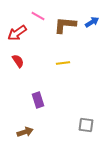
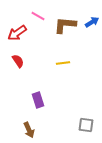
brown arrow: moved 4 px right, 2 px up; rotated 84 degrees clockwise
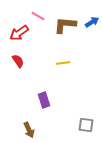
red arrow: moved 2 px right
purple rectangle: moved 6 px right
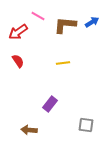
red arrow: moved 1 px left, 1 px up
purple rectangle: moved 6 px right, 4 px down; rotated 56 degrees clockwise
brown arrow: rotated 119 degrees clockwise
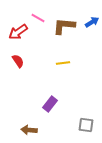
pink line: moved 2 px down
brown L-shape: moved 1 px left, 1 px down
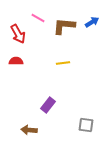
red arrow: moved 2 px down; rotated 84 degrees counterclockwise
red semicircle: moved 2 px left; rotated 56 degrees counterclockwise
purple rectangle: moved 2 px left, 1 px down
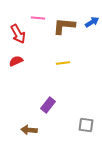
pink line: rotated 24 degrees counterclockwise
red semicircle: rotated 24 degrees counterclockwise
